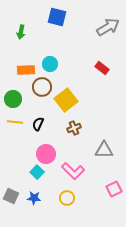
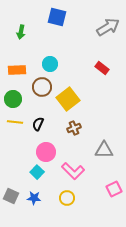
orange rectangle: moved 9 px left
yellow square: moved 2 px right, 1 px up
pink circle: moved 2 px up
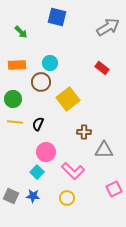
green arrow: rotated 56 degrees counterclockwise
cyan circle: moved 1 px up
orange rectangle: moved 5 px up
brown circle: moved 1 px left, 5 px up
brown cross: moved 10 px right, 4 px down; rotated 24 degrees clockwise
blue star: moved 1 px left, 2 px up
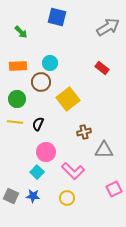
orange rectangle: moved 1 px right, 1 px down
green circle: moved 4 px right
brown cross: rotated 16 degrees counterclockwise
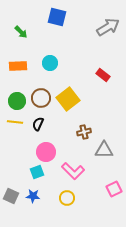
red rectangle: moved 1 px right, 7 px down
brown circle: moved 16 px down
green circle: moved 2 px down
cyan square: rotated 24 degrees clockwise
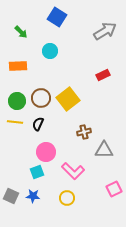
blue square: rotated 18 degrees clockwise
gray arrow: moved 3 px left, 4 px down
cyan circle: moved 12 px up
red rectangle: rotated 64 degrees counterclockwise
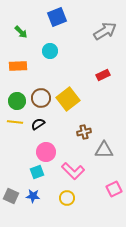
blue square: rotated 36 degrees clockwise
black semicircle: rotated 32 degrees clockwise
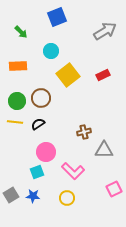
cyan circle: moved 1 px right
yellow square: moved 24 px up
gray square: moved 1 px up; rotated 35 degrees clockwise
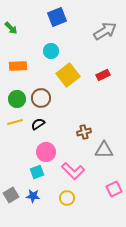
green arrow: moved 10 px left, 4 px up
green circle: moved 2 px up
yellow line: rotated 21 degrees counterclockwise
